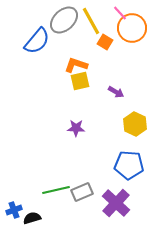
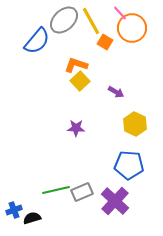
yellow square: rotated 30 degrees counterclockwise
purple cross: moved 1 px left, 2 px up
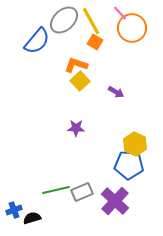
orange square: moved 10 px left
yellow hexagon: moved 20 px down
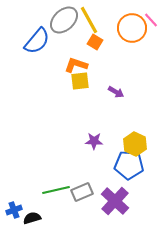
pink line: moved 31 px right, 7 px down
yellow line: moved 2 px left, 1 px up
yellow square: rotated 36 degrees clockwise
purple star: moved 18 px right, 13 px down
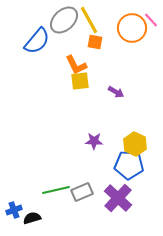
orange square: rotated 21 degrees counterclockwise
orange L-shape: rotated 135 degrees counterclockwise
purple cross: moved 3 px right, 3 px up
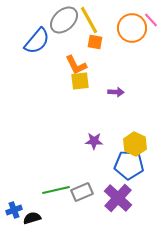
purple arrow: rotated 28 degrees counterclockwise
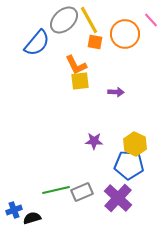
orange circle: moved 7 px left, 6 px down
blue semicircle: moved 2 px down
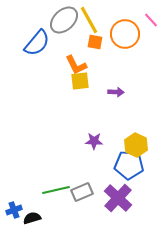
yellow hexagon: moved 1 px right, 1 px down
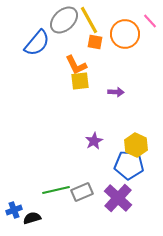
pink line: moved 1 px left, 1 px down
purple star: rotated 30 degrees counterclockwise
